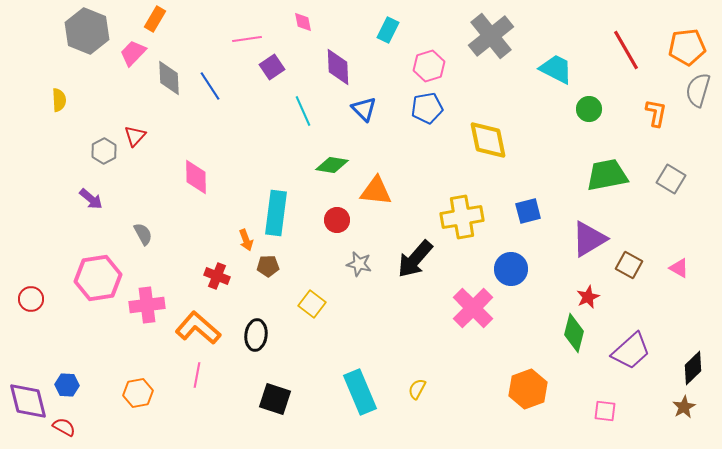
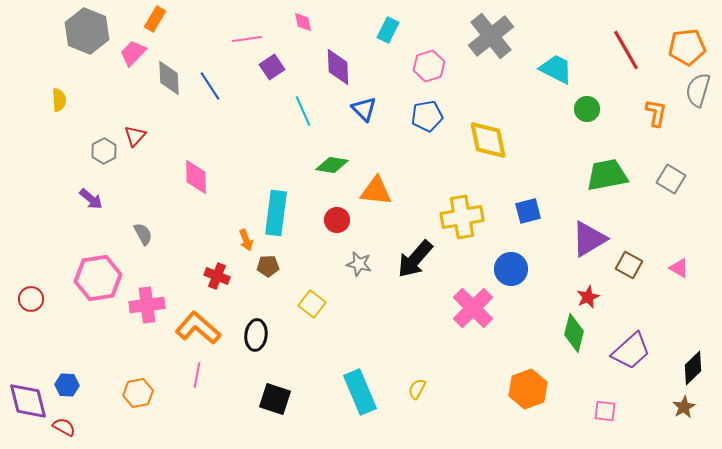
blue pentagon at (427, 108): moved 8 px down
green circle at (589, 109): moved 2 px left
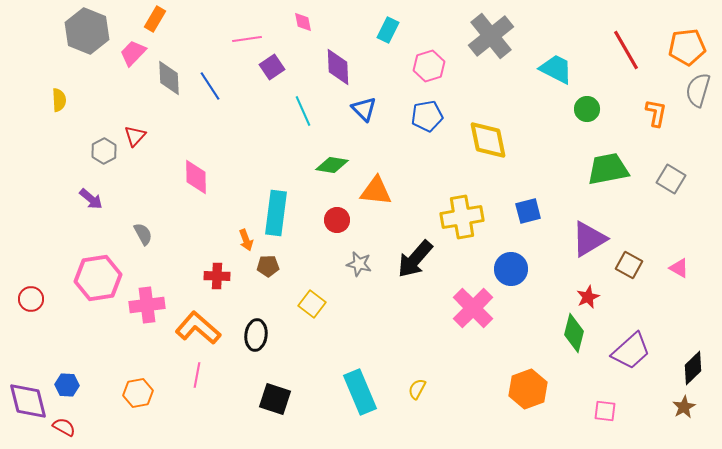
green trapezoid at (607, 175): moved 1 px right, 6 px up
red cross at (217, 276): rotated 20 degrees counterclockwise
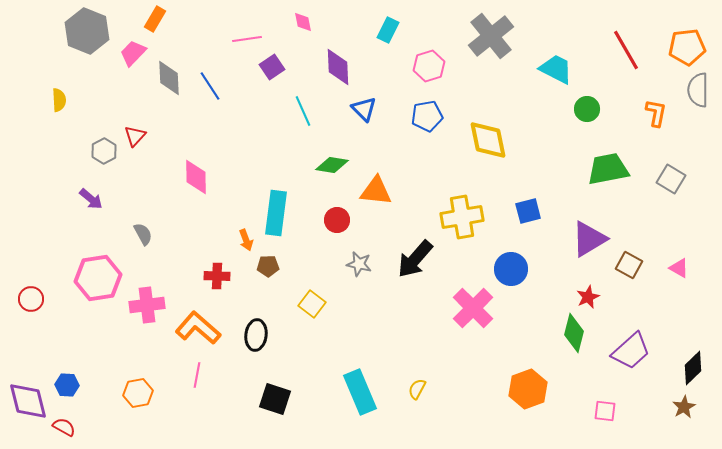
gray semicircle at (698, 90): rotated 16 degrees counterclockwise
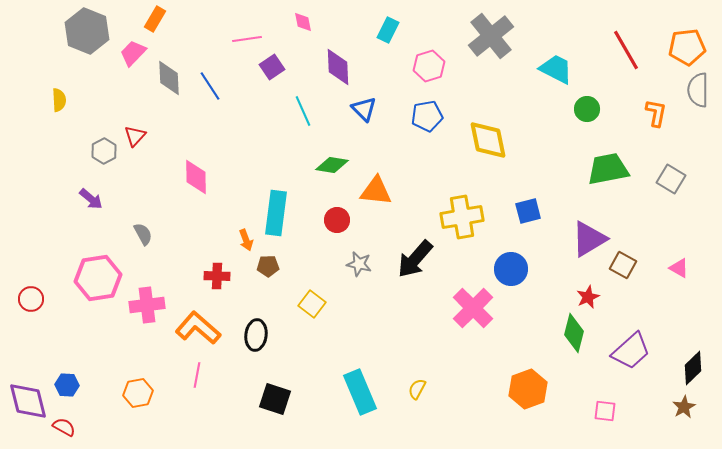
brown square at (629, 265): moved 6 px left
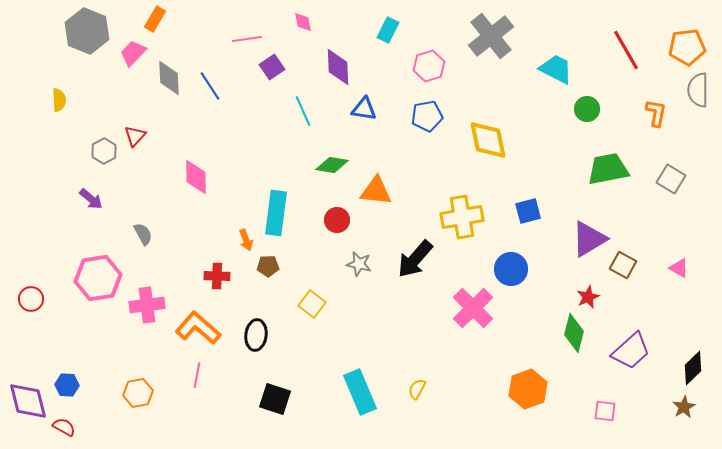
blue triangle at (364, 109): rotated 36 degrees counterclockwise
